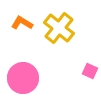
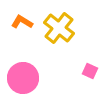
orange L-shape: moved 1 px up
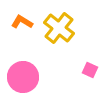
pink square: moved 1 px up
pink circle: moved 1 px up
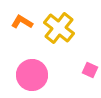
pink circle: moved 9 px right, 2 px up
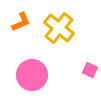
orange L-shape: moved 1 px left; rotated 125 degrees clockwise
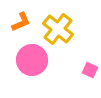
yellow cross: moved 1 px left, 1 px down
pink circle: moved 15 px up
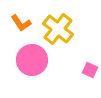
orange L-shape: moved 1 px down; rotated 80 degrees clockwise
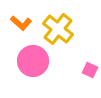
orange L-shape: rotated 15 degrees counterclockwise
pink circle: moved 1 px right, 1 px down
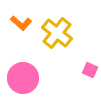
yellow cross: moved 1 px left, 4 px down
pink circle: moved 10 px left, 17 px down
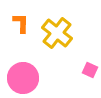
orange L-shape: rotated 130 degrees counterclockwise
